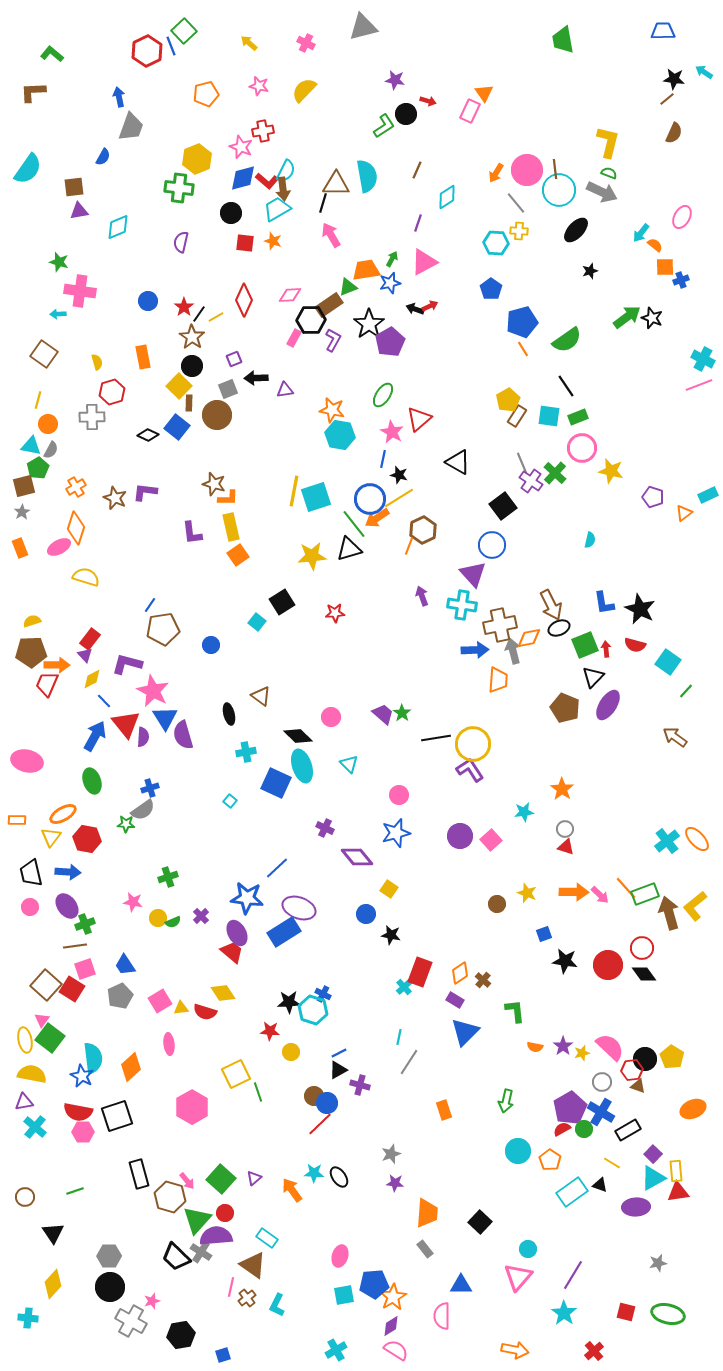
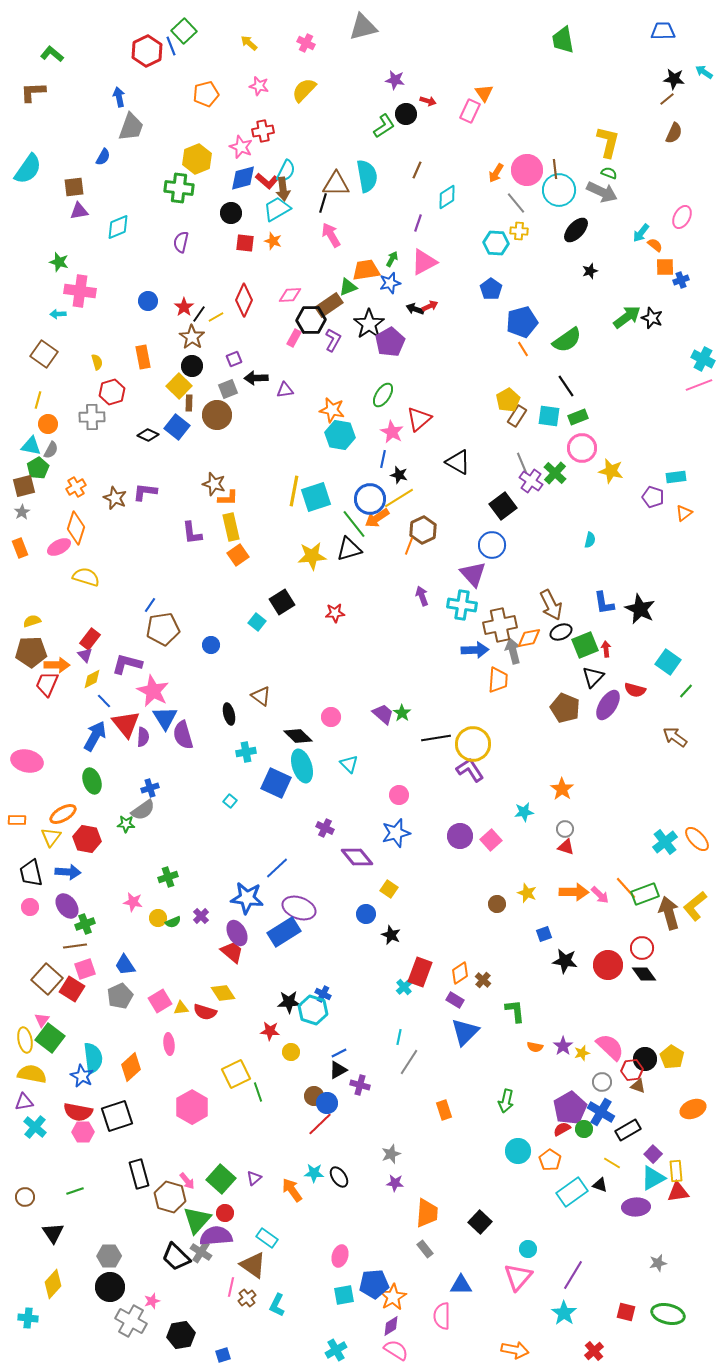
cyan rectangle at (708, 495): moved 32 px left, 18 px up; rotated 18 degrees clockwise
black ellipse at (559, 628): moved 2 px right, 4 px down
red semicircle at (635, 645): moved 45 px down
cyan cross at (667, 841): moved 2 px left, 1 px down
black star at (391, 935): rotated 12 degrees clockwise
brown square at (46, 985): moved 1 px right, 6 px up
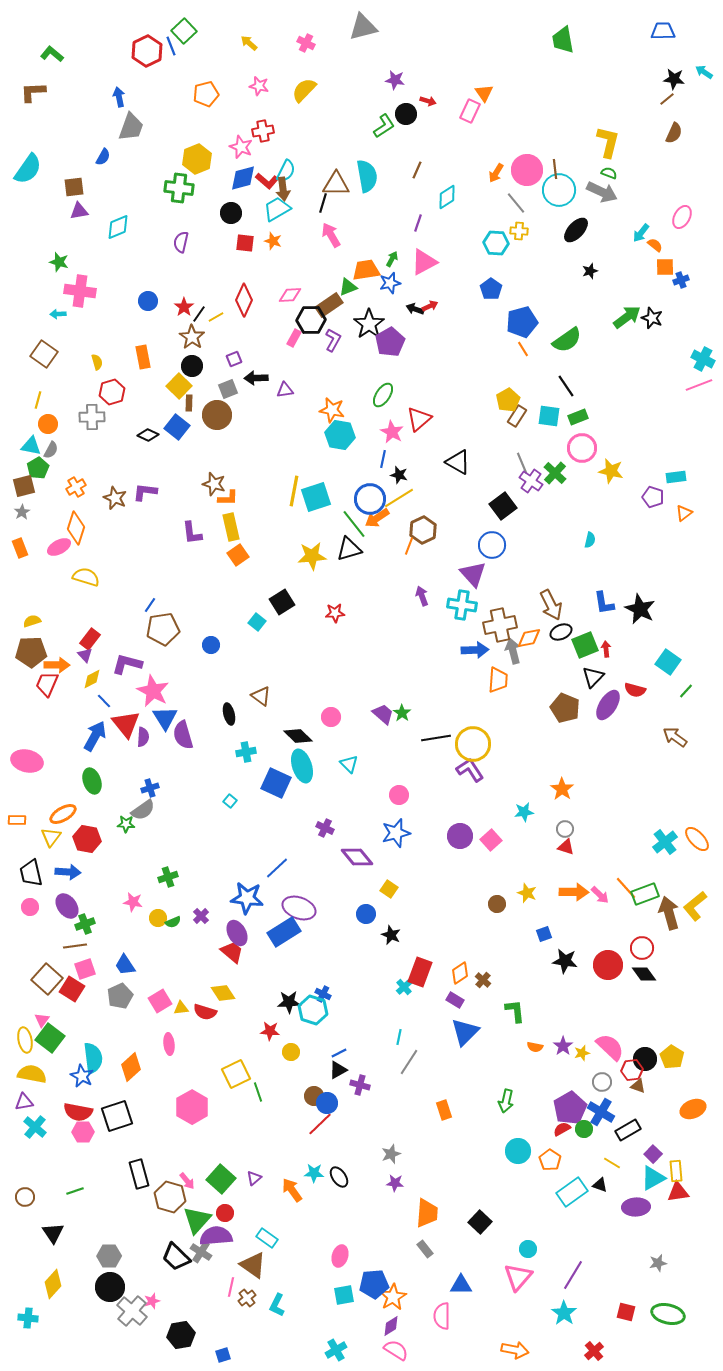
gray cross at (131, 1321): moved 1 px right, 10 px up; rotated 12 degrees clockwise
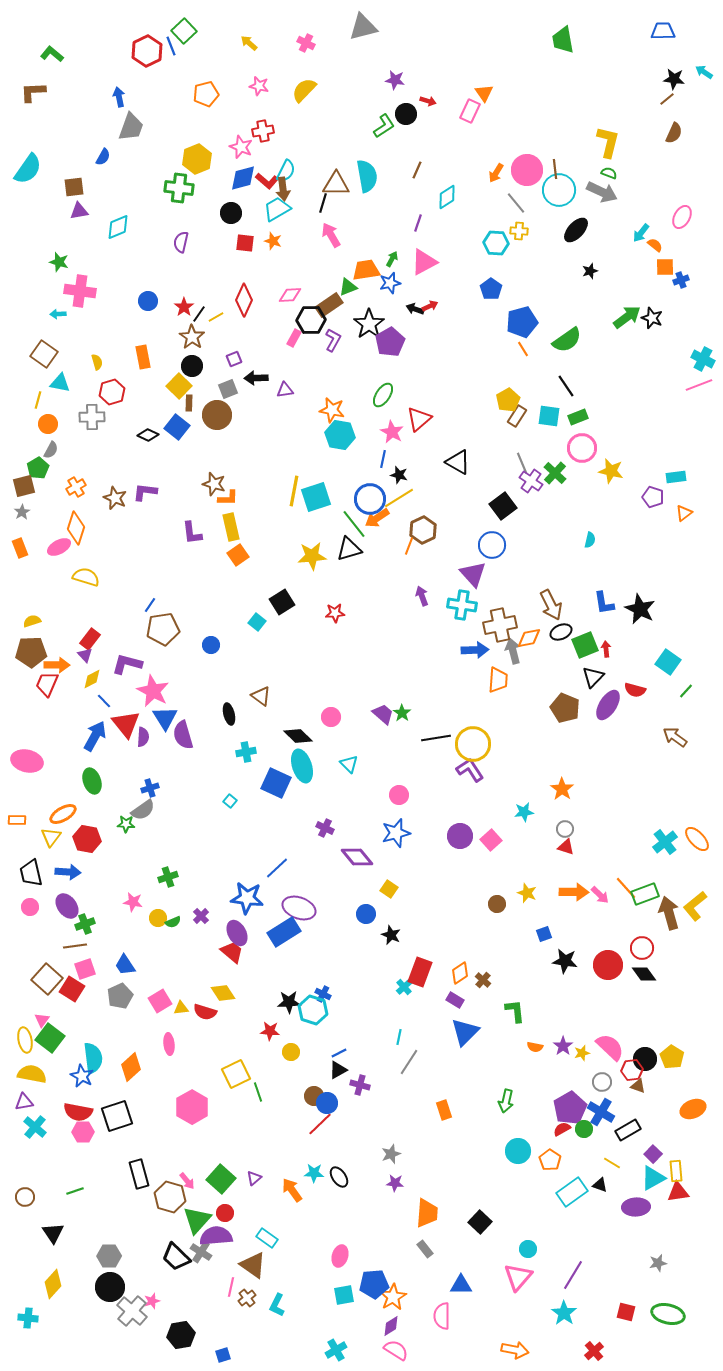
cyan triangle at (31, 446): moved 29 px right, 63 px up
